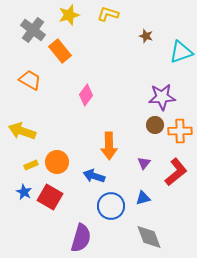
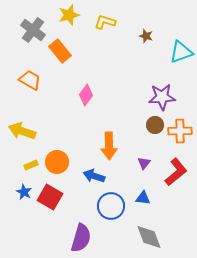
yellow L-shape: moved 3 px left, 8 px down
blue triangle: rotated 21 degrees clockwise
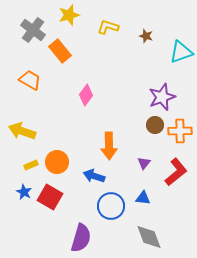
yellow L-shape: moved 3 px right, 5 px down
purple star: rotated 16 degrees counterclockwise
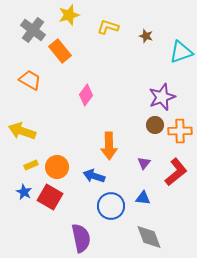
orange circle: moved 5 px down
purple semicircle: rotated 28 degrees counterclockwise
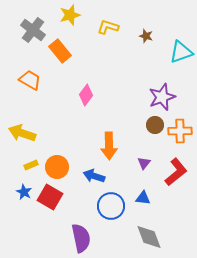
yellow star: moved 1 px right
yellow arrow: moved 2 px down
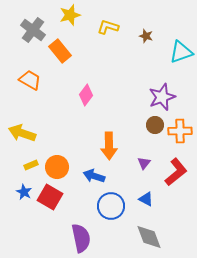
blue triangle: moved 3 px right, 1 px down; rotated 21 degrees clockwise
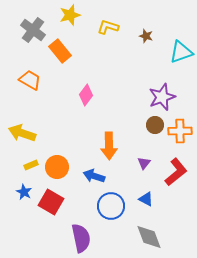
red square: moved 1 px right, 5 px down
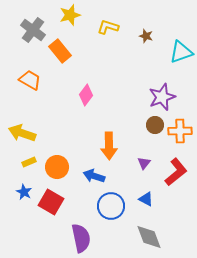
yellow rectangle: moved 2 px left, 3 px up
